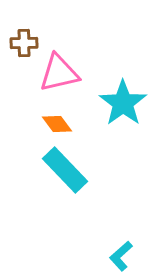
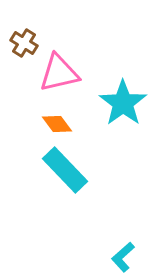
brown cross: rotated 32 degrees clockwise
cyan L-shape: moved 2 px right, 1 px down
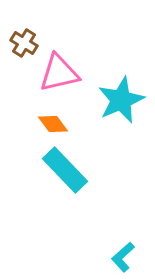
cyan star: moved 2 px left, 3 px up; rotated 12 degrees clockwise
orange diamond: moved 4 px left
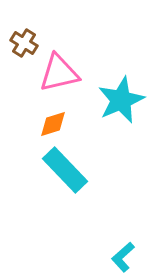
orange diamond: rotated 72 degrees counterclockwise
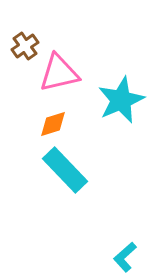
brown cross: moved 1 px right, 3 px down; rotated 24 degrees clockwise
cyan L-shape: moved 2 px right
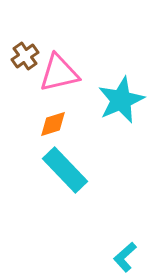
brown cross: moved 10 px down
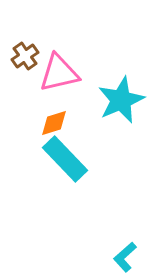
orange diamond: moved 1 px right, 1 px up
cyan rectangle: moved 11 px up
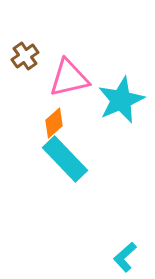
pink triangle: moved 10 px right, 5 px down
orange diamond: rotated 24 degrees counterclockwise
